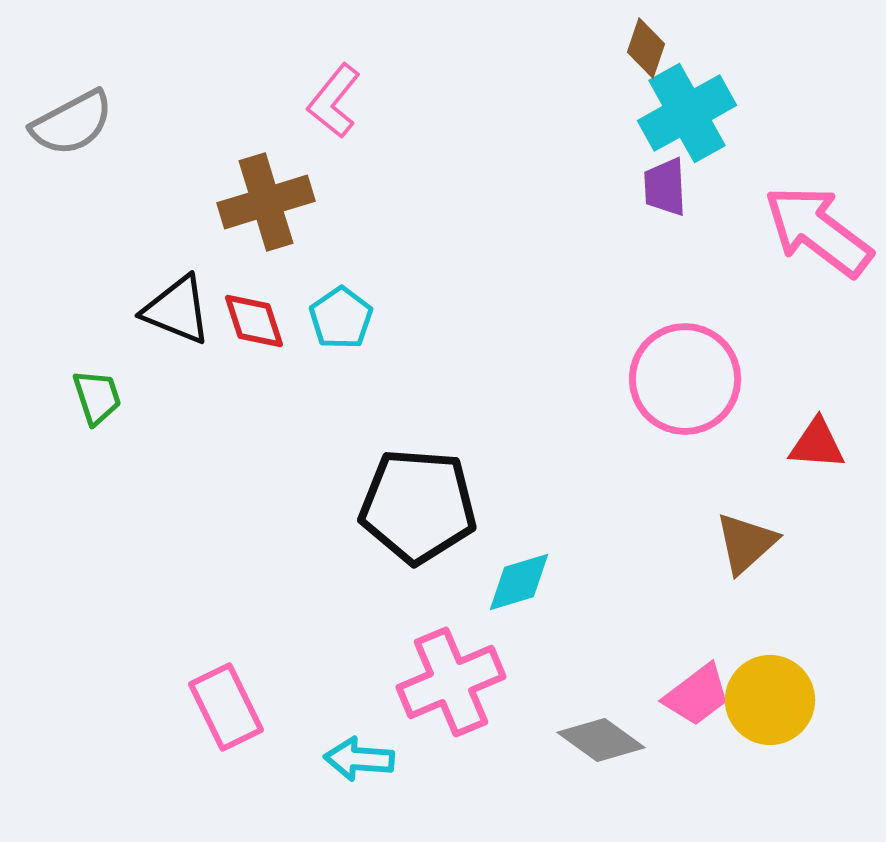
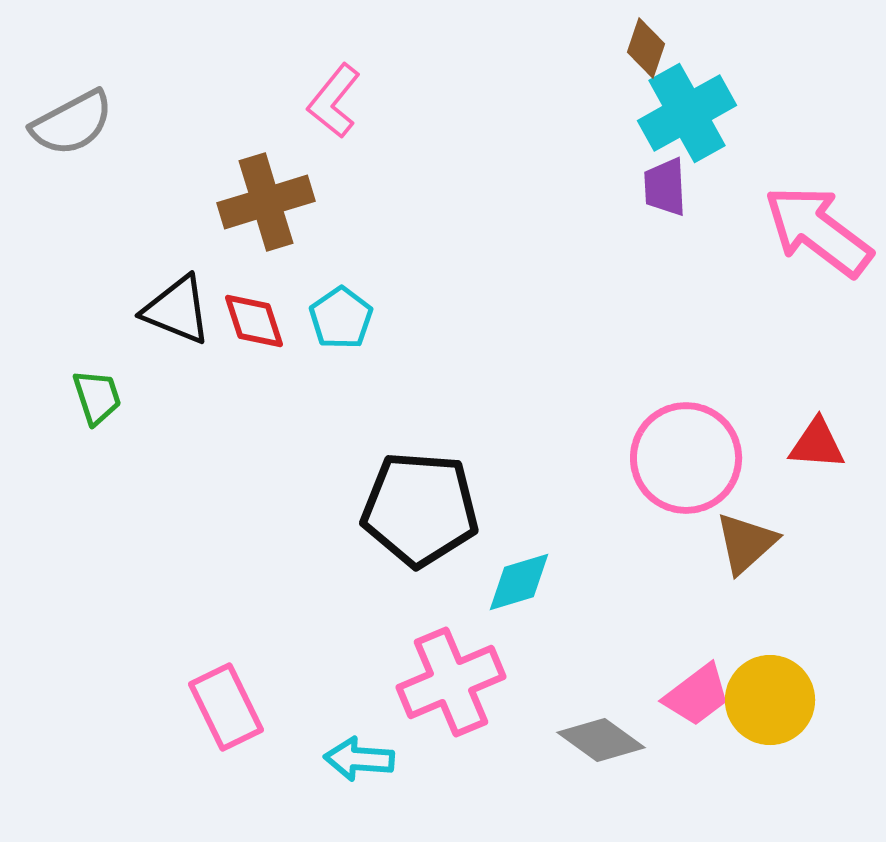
pink circle: moved 1 px right, 79 px down
black pentagon: moved 2 px right, 3 px down
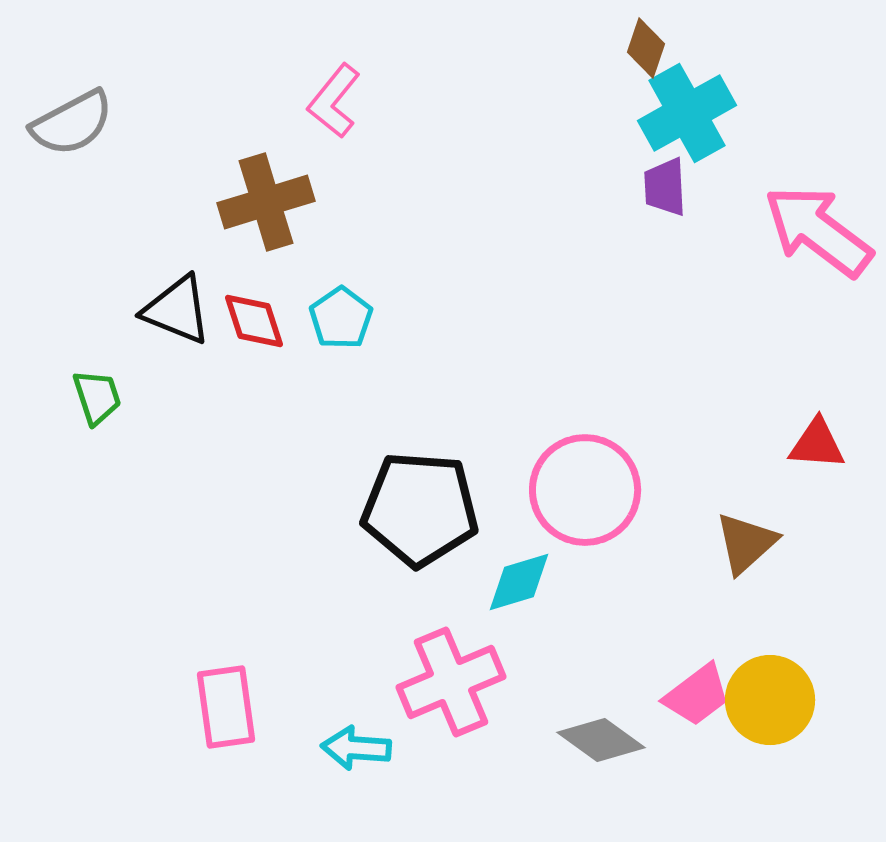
pink circle: moved 101 px left, 32 px down
pink rectangle: rotated 18 degrees clockwise
cyan arrow: moved 3 px left, 11 px up
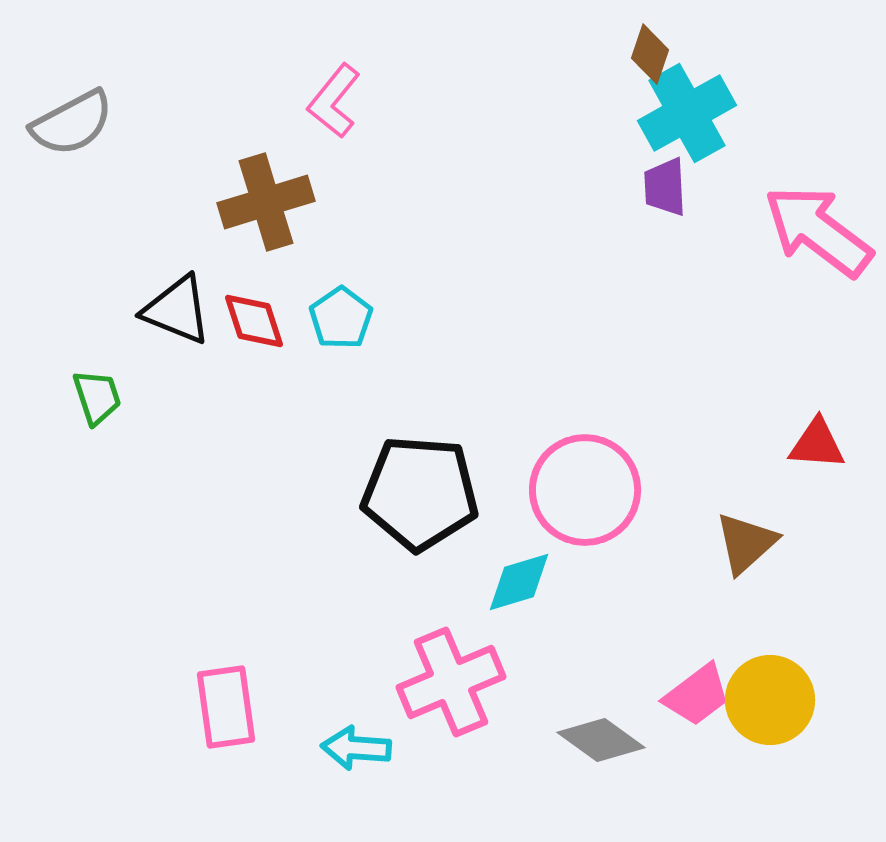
brown diamond: moved 4 px right, 6 px down
black pentagon: moved 16 px up
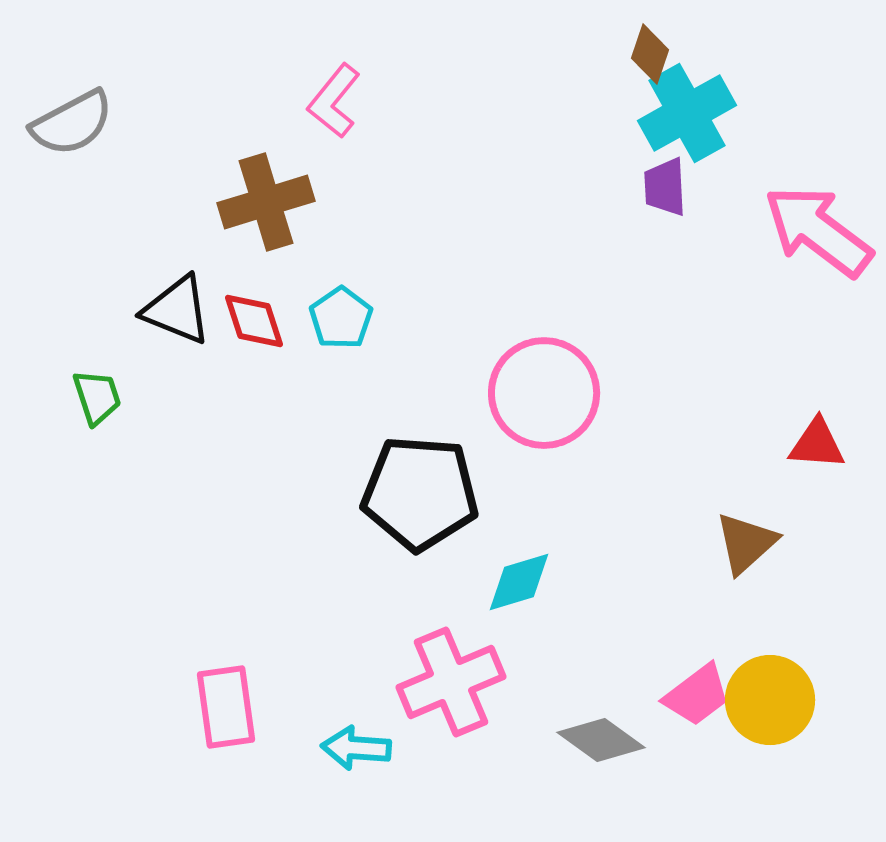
pink circle: moved 41 px left, 97 px up
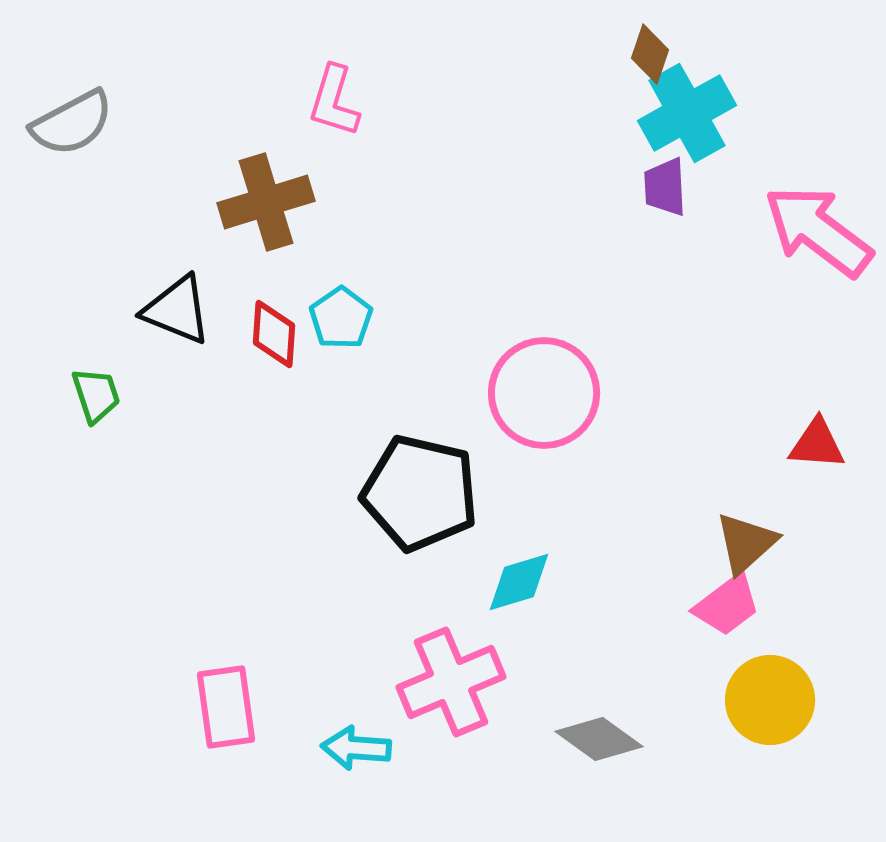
pink L-shape: rotated 22 degrees counterclockwise
red diamond: moved 20 px right, 13 px down; rotated 22 degrees clockwise
green trapezoid: moved 1 px left, 2 px up
black pentagon: rotated 9 degrees clockwise
pink trapezoid: moved 30 px right, 90 px up
gray diamond: moved 2 px left, 1 px up
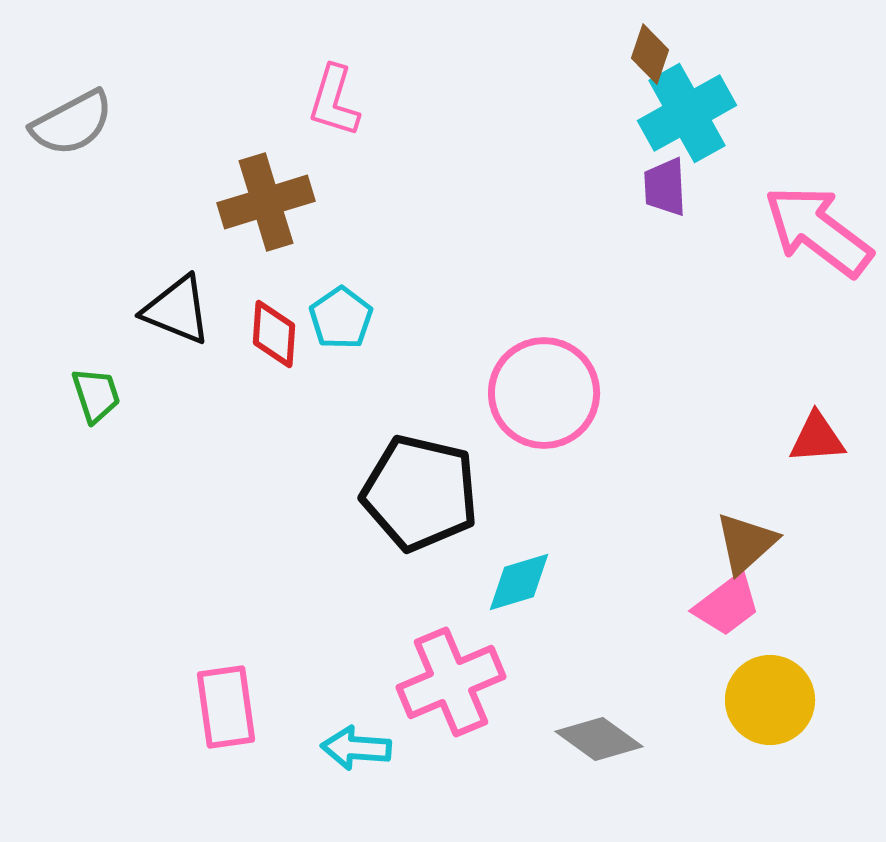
red triangle: moved 6 px up; rotated 8 degrees counterclockwise
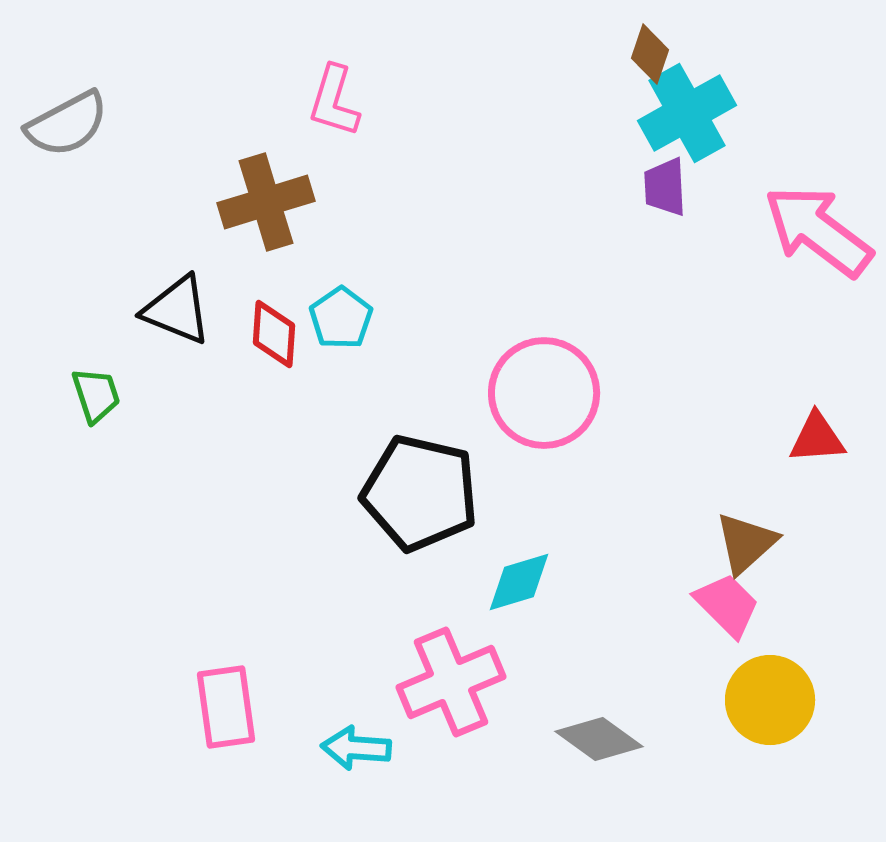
gray semicircle: moved 5 px left, 1 px down
pink trapezoid: rotated 98 degrees counterclockwise
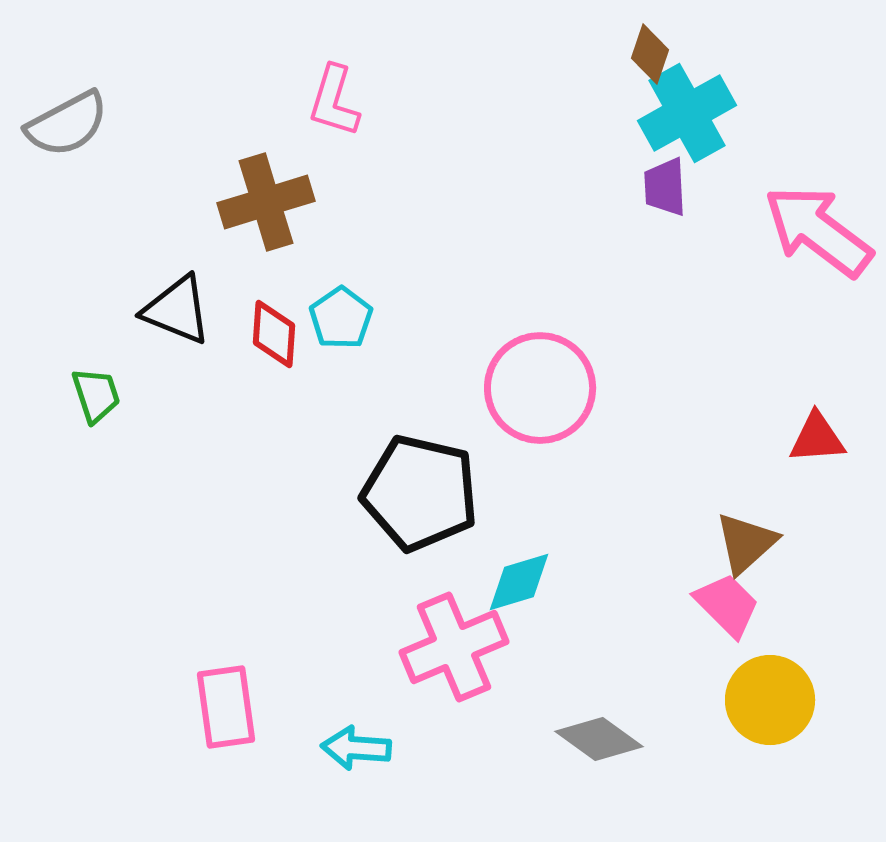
pink circle: moved 4 px left, 5 px up
pink cross: moved 3 px right, 35 px up
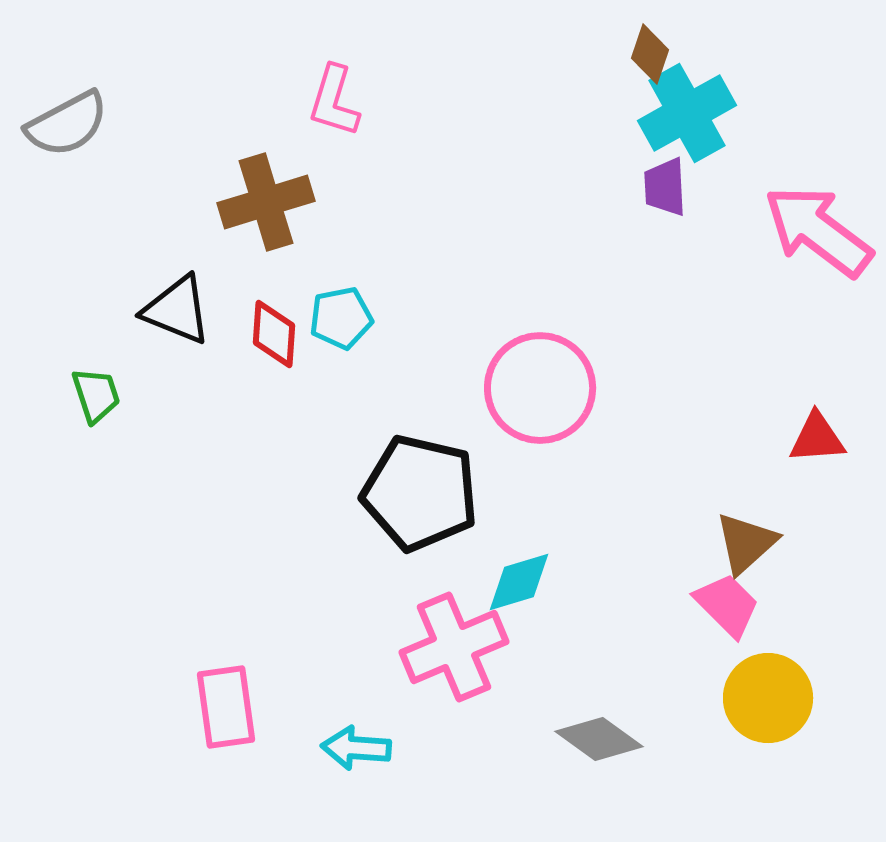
cyan pentagon: rotated 24 degrees clockwise
yellow circle: moved 2 px left, 2 px up
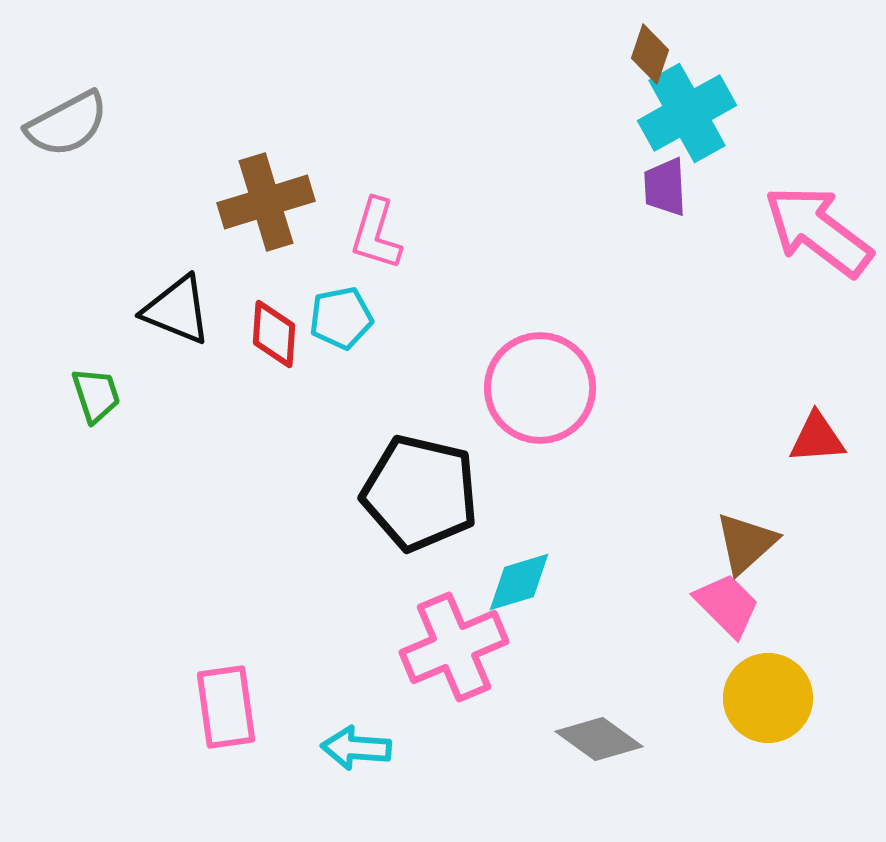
pink L-shape: moved 42 px right, 133 px down
